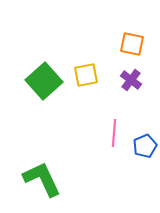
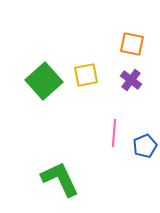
green L-shape: moved 18 px right
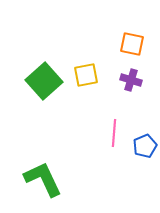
purple cross: rotated 20 degrees counterclockwise
green L-shape: moved 17 px left
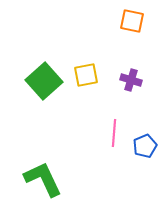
orange square: moved 23 px up
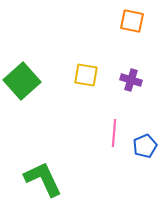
yellow square: rotated 20 degrees clockwise
green square: moved 22 px left
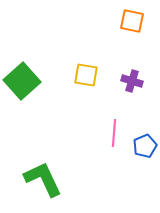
purple cross: moved 1 px right, 1 px down
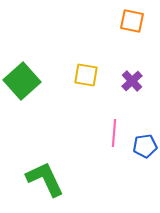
purple cross: rotated 30 degrees clockwise
blue pentagon: rotated 15 degrees clockwise
green L-shape: moved 2 px right
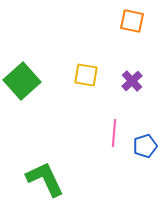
blue pentagon: rotated 10 degrees counterclockwise
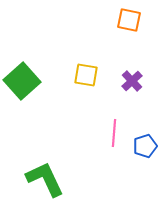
orange square: moved 3 px left, 1 px up
